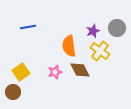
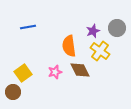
yellow square: moved 2 px right, 1 px down
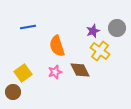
orange semicircle: moved 12 px left; rotated 10 degrees counterclockwise
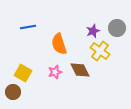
orange semicircle: moved 2 px right, 2 px up
yellow square: rotated 24 degrees counterclockwise
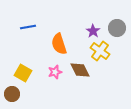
purple star: rotated 16 degrees counterclockwise
brown circle: moved 1 px left, 2 px down
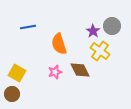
gray circle: moved 5 px left, 2 px up
yellow square: moved 6 px left
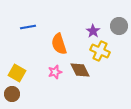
gray circle: moved 7 px right
yellow cross: rotated 12 degrees counterclockwise
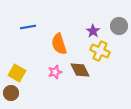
brown circle: moved 1 px left, 1 px up
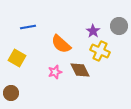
orange semicircle: moved 2 px right; rotated 30 degrees counterclockwise
yellow square: moved 15 px up
